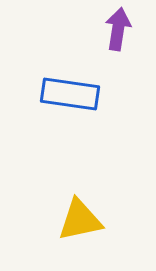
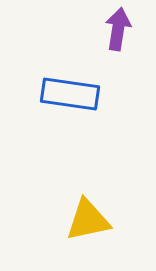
yellow triangle: moved 8 px right
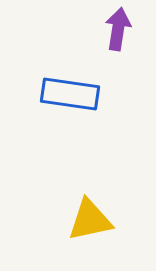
yellow triangle: moved 2 px right
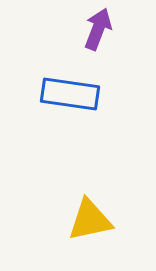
purple arrow: moved 20 px left; rotated 12 degrees clockwise
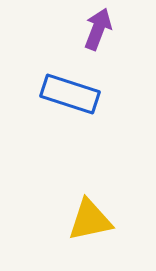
blue rectangle: rotated 10 degrees clockwise
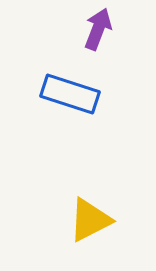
yellow triangle: rotated 15 degrees counterclockwise
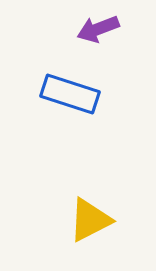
purple arrow: rotated 132 degrees counterclockwise
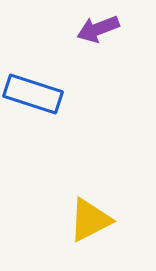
blue rectangle: moved 37 px left
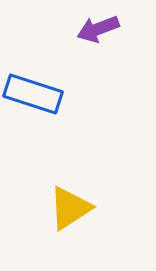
yellow triangle: moved 20 px left, 12 px up; rotated 6 degrees counterclockwise
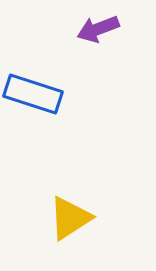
yellow triangle: moved 10 px down
